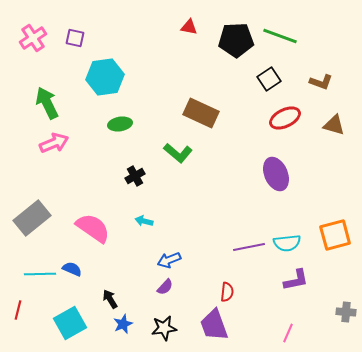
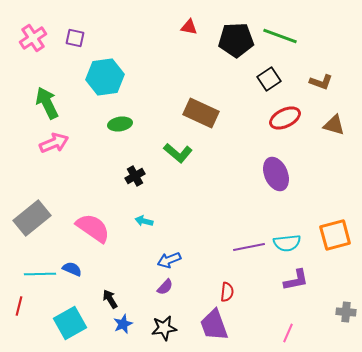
red line: moved 1 px right, 4 px up
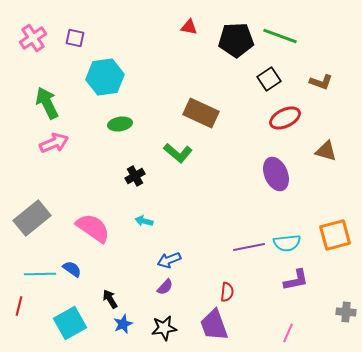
brown triangle: moved 8 px left, 26 px down
blue semicircle: rotated 12 degrees clockwise
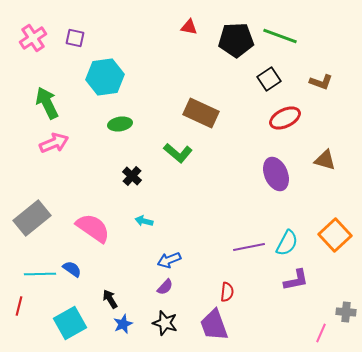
brown triangle: moved 1 px left, 9 px down
black cross: moved 3 px left; rotated 18 degrees counterclockwise
orange square: rotated 28 degrees counterclockwise
cyan semicircle: rotated 56 degrees counterclockwise
black star: moved 1 px right, 5 px up; rotated 25 degrees clockwise
pink line: moved 33 px right
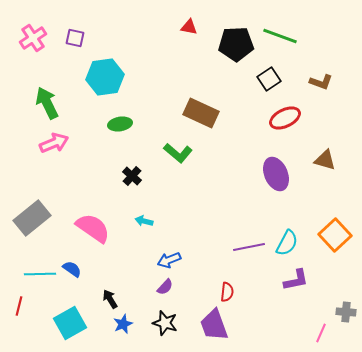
black pentagon: moved 4 px down
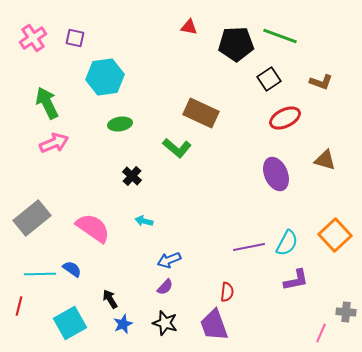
green L-shape: moved 1 px left, 5 px up
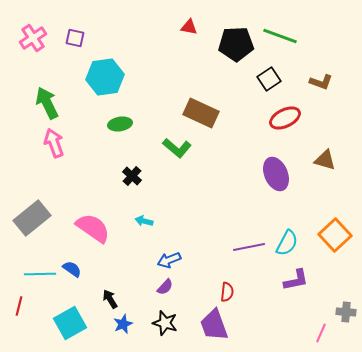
pink arrow: rotated 88 degrees counterclockwise
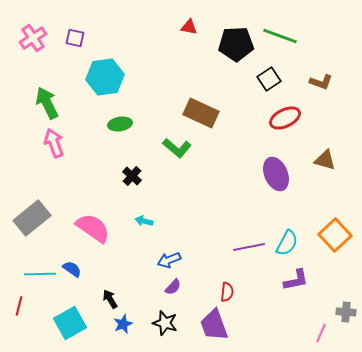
purple semicircle: moved 8 px right
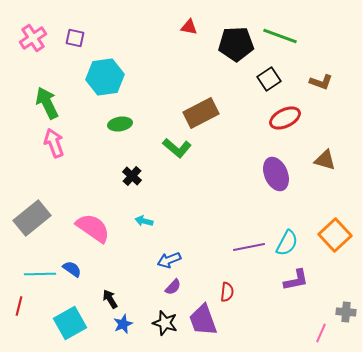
brown rectangle: rotated 52 degrees counterclockwise
purple trapezoid: moved 11 px left, 5 px up
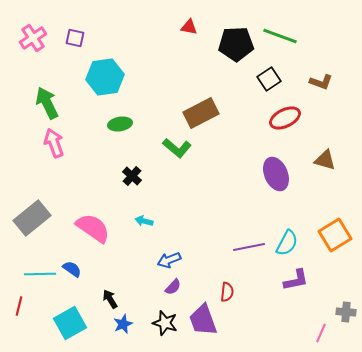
orange square: rotated 12 degrees clockwise
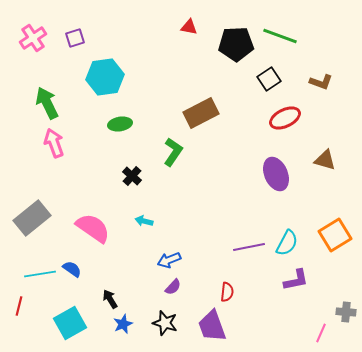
purple square: rotated 30 degrees counterclockwise
green L-shape: moved 4 px left, 4 px down; rotated 96 degrees counterclockwise
cyan line: rotated 8 degrees counterclockwise
purple trapezoid: moved 9 px right, 6 px down
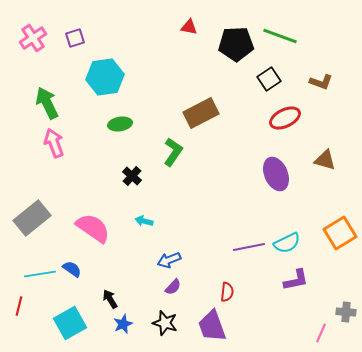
orange square: moved 5 px right, 2 px up
cyan semicircle: rotated 36 degrees clockwise
